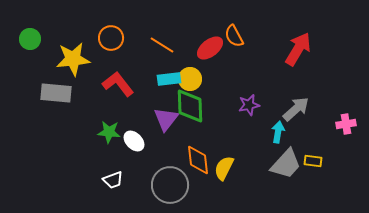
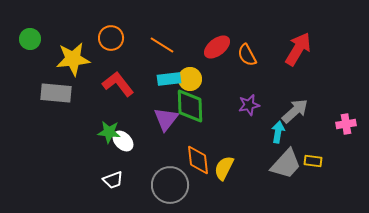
orange semicircle: moved 13 px right, 19 px down
red ellipse: moved 7 px right, 1 px up
gray arrow: moved 1 px left, 2 px down
white ellipse: moved 11 px left
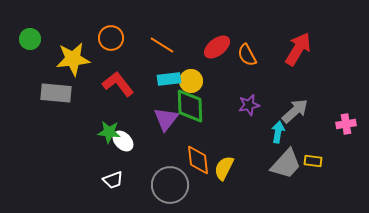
yellow circle: moved 1 px right, 2 px down
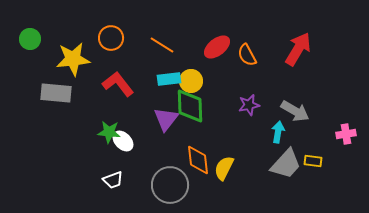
gray arrow: rotated 72 degrees clockwise
pink cross: moved 10 px down
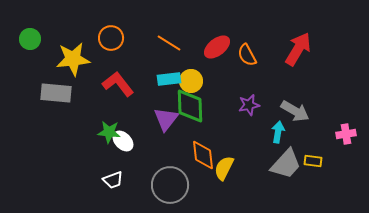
orange line: moved 7 px right, 2 px up
orange diamond: moved 5 px right, 5 px up
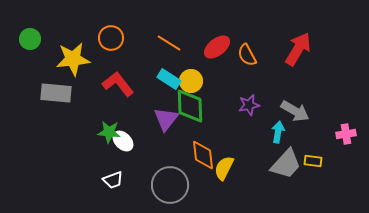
cyan rectangle: rotated 40 degrees clockwise
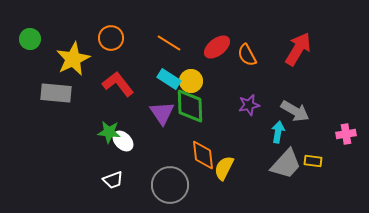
yellow star: rotated 20 degrees counterclockwise
purple triangle: moved 4 px left, 6 px up; rotated 12 degrees counterclockwise
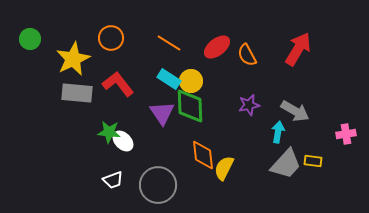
gray rectangle: moved 21 px right
gray circle: moved 12 px left
